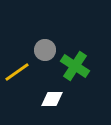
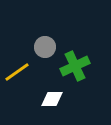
gray circle: moved 3 px up
green cross: rotated 32 degrees clockwise
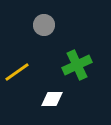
gray circle: moved 1 px left, 22 px up
green cross: moved 2 px right, 1 px up
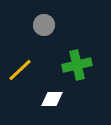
green cross: rotated 12 degrees clockwise
yellow line: moved 3 px right, 2 px up; rotated 8 degrees counterclockwise
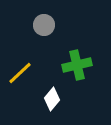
yellow line: moved 3 px down
white diamond: rotated 50 degrees counterclockwise
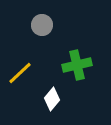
gray circle: moved 2 px left
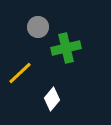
gray circle: moved 4 px left, 2 px down
green cross: moved 11 px left, 17 px up
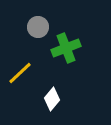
green cross: rotated 8 degrees counterclockwise
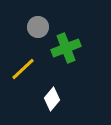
yellow line: moved 3 px right, 4 px up
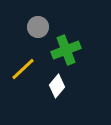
green cross: moved 2 px down
white diamond: moved 5 px right, 13 px up
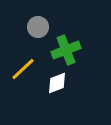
white diamond: moved 3 px up; rotated 30 degrees clockwise
